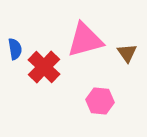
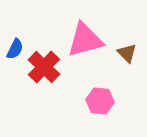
blue semicircle: rotated 35 degrees clockwise
brown triangle: rotated 10 degrees counterclockwise
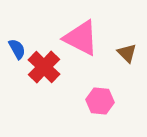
pink triangle: moved 4 px left, 2 px up; rotated 42 degrees clockwise
blue semicircle: moved 2 px right; rotated 55 degrees counterclockwise
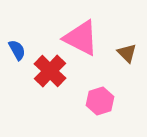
blue semicircle: moved 1 px down
red cross: moved 6 px right, 4 px down
pink hexagon: rotated 24 degrees counterclockwise
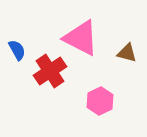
brown triangle: rotated 30 degrees counterclockwise
red cross: rotated 12 degrees clockwise
pink hexagon: rotated 8 degrees counterclockwise
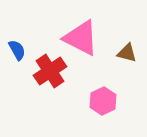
pink hexagon: moved 3 px right
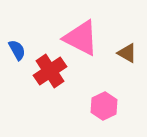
brown triangle: rotated 15 degrees clockwise
pink hexagon: moved 1 px right, 5 px down
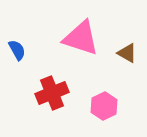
pink triangle: rotated 9 degrees counterclockwise
red cross: moved 2 px right, 22 px down; rotated 12 degrees clockwise
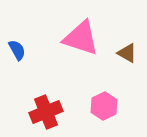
red cross: moved 6 px left, 19 px down
